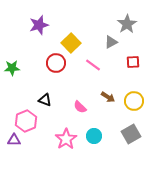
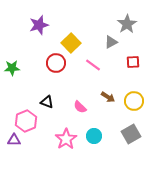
black triangle: moved 2 px right, 2 px down
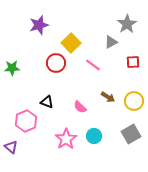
purple triangle: moved 3 px left, 7 px down; rotated 40 degrees clockwise
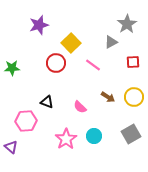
yellow circle: moved 4 px up
pink hexagon: rotated 20 degrees clockwise
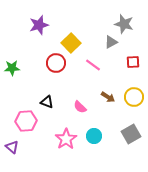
gray star: moved 3 px left; rotated 24 degrees counterclockwise
purple triangle: moved 1 px right
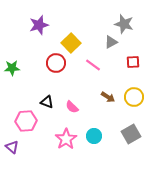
pink semicircle: moved 8 px left
